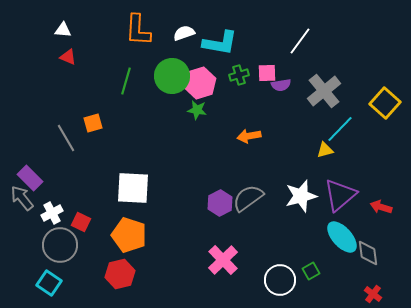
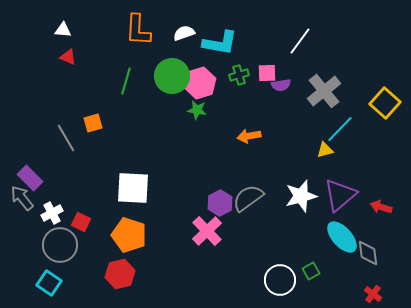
pink cross: moved 16 px left, 29 px up
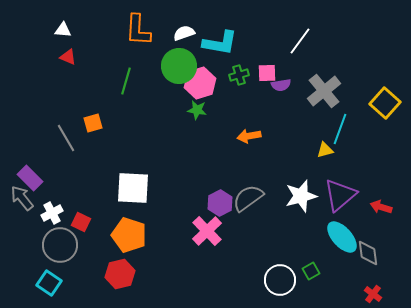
green circle: moved 7 px right, 10 px up
cyan line: rotated 24 degrees counterclockwise
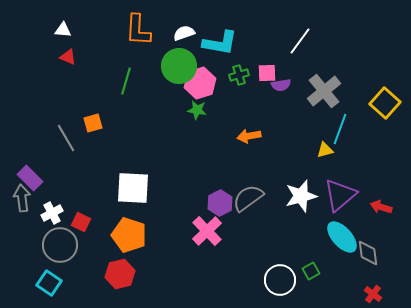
gray arrow: rotated 32 degrees clockwise
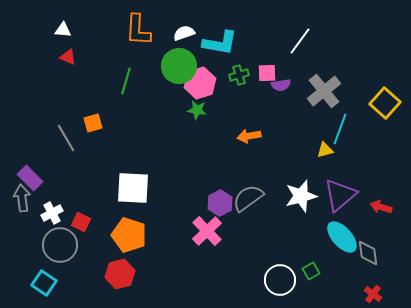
cyan square: moved 5 px left
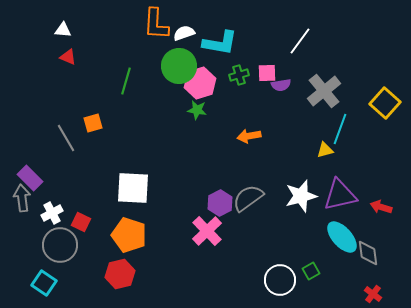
orange L-shape: moved 18 px right, 6 px up
purple triangle: rotated 27 degrees clockwise
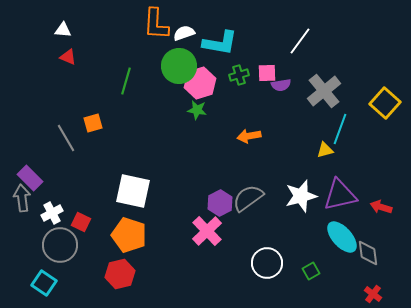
white square: moved 3 px down; rotated 9 degrees clockwise
white circle: moved 13 px left, 17 px up
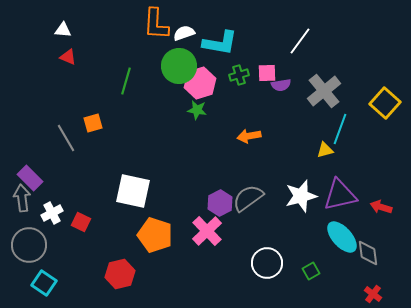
orange pentagon: moved 26 px right
gray circle: moved 31 px left
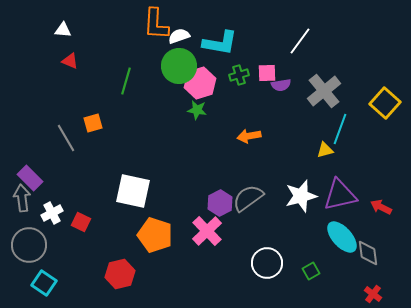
white semicircle: moved 5 px left, 3 px down
red triangle: moved 2 px right, 4 px down
red arrow: rotated 10 degrees clockwise
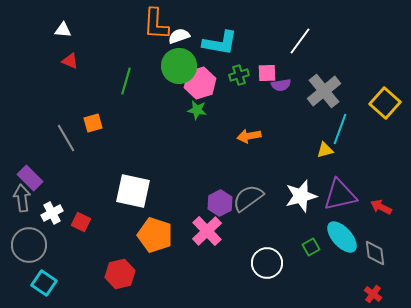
gray diamond: moved 7 px right
green square: moved 24 px up
